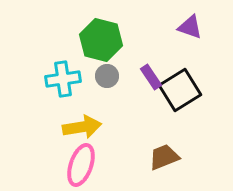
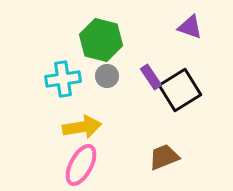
pink ellipse: rotated 9 degrees clockwise
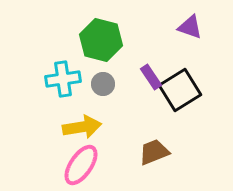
gray circle: moved 4 px left, 8 px down
brown trapezoid: moved 10 px left, 5 px up
pink ellipse: rotated 6 degrees clockwise
